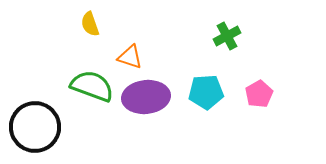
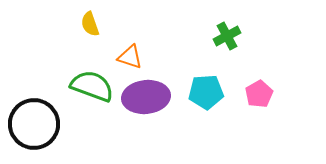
black circle: moved 1 px left, 3 px up
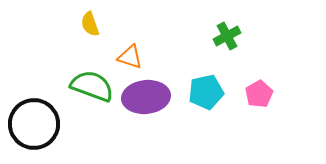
cyan pentagon: rotated 8 degrees counterclockwise
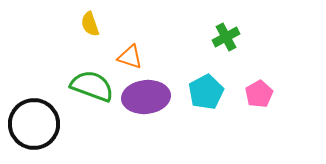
green cross: moved 1 px left, 1 px down
cyan pentagon: rotated 16 degrees counterclockwise
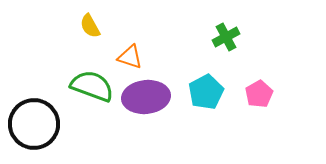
yellow semicircle: moved 2 px down; rotated 10 degrees counterclockwise
